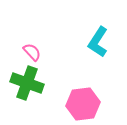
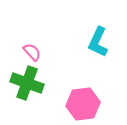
cyan L-shape: rotated 8 degrees counterclockwise
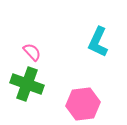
green cross: moved 1 px down
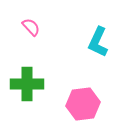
pink semicircle: moved 1 px left, 25 px up
green cross: rotated 20 degrees counterclockwise
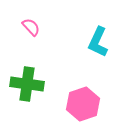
green cross: rotated 8 degrees clockwise
pink hexagon: rotated 12 degrees counterclockwise
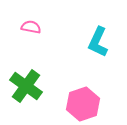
pink semicircle: rotated 36 degrees counterclockwise
green cross: moved 1 px left, 2 px down; rotated 28 degrees clockwise
